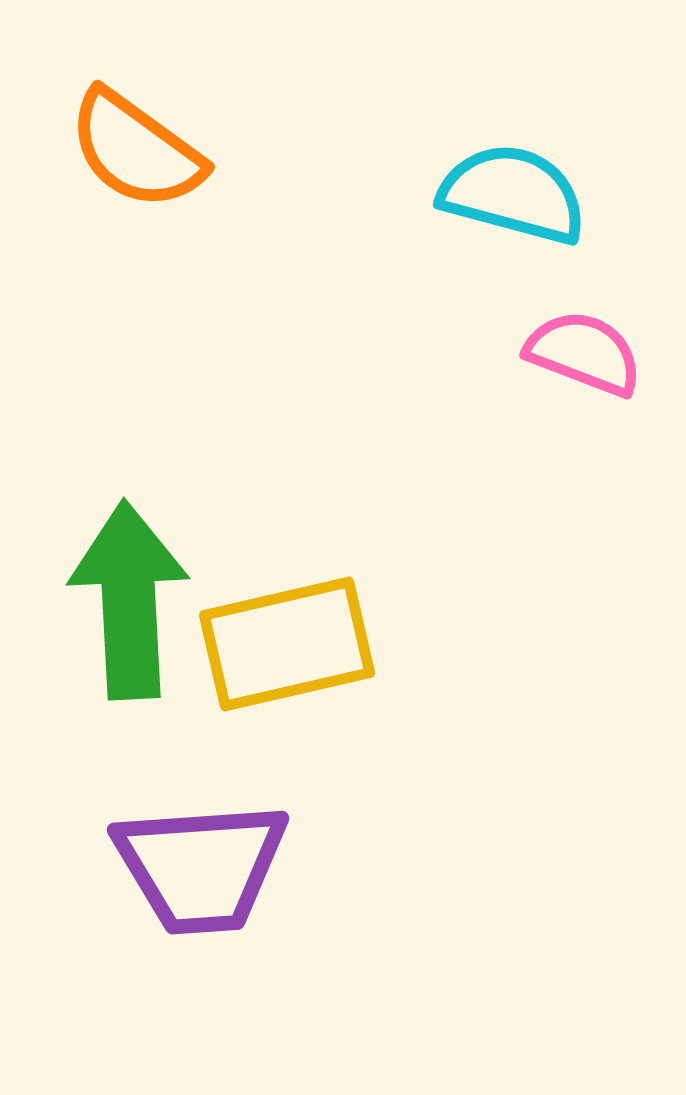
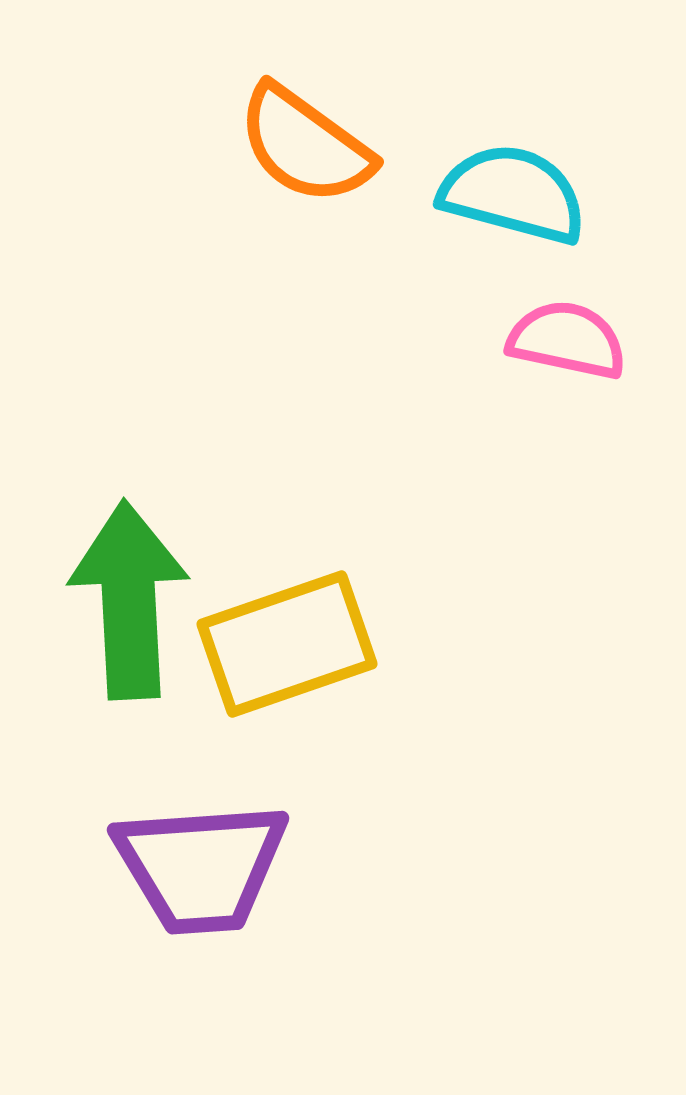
orange semicircle: moved 169 px right, 5 px up
pink semicircle: moved 17 px left, 13 px up; rotated 9 degrees counterclockwise
yellow rectangle: rotated 6 degrees counterclockwise
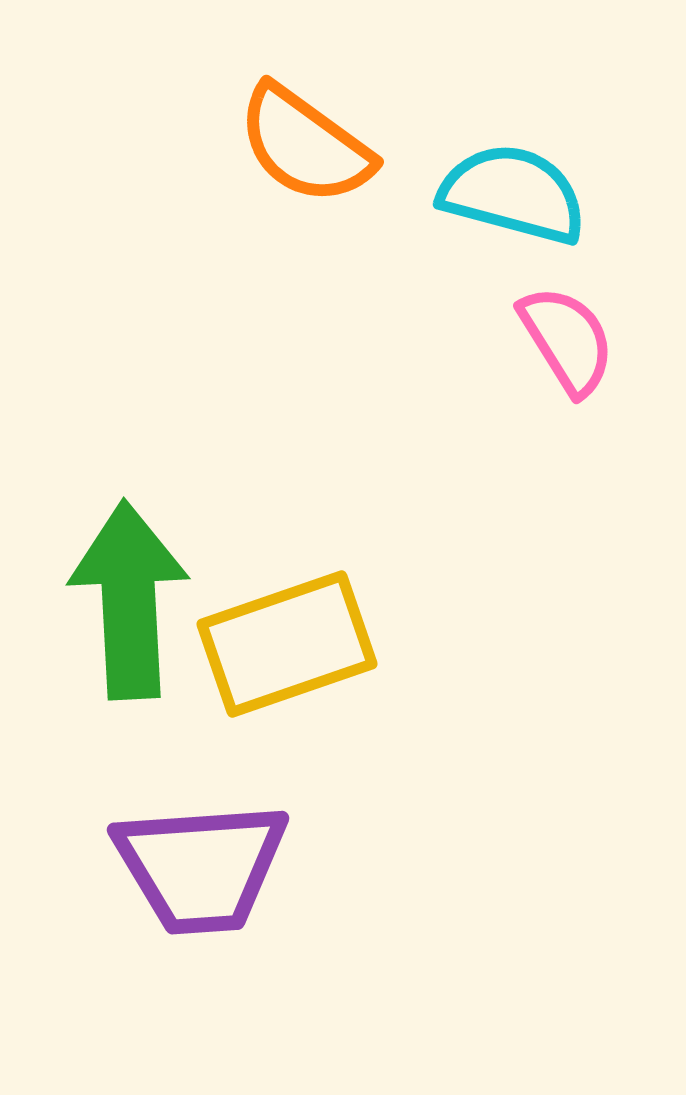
pink semicircle: rotated 46 degrees clockwise
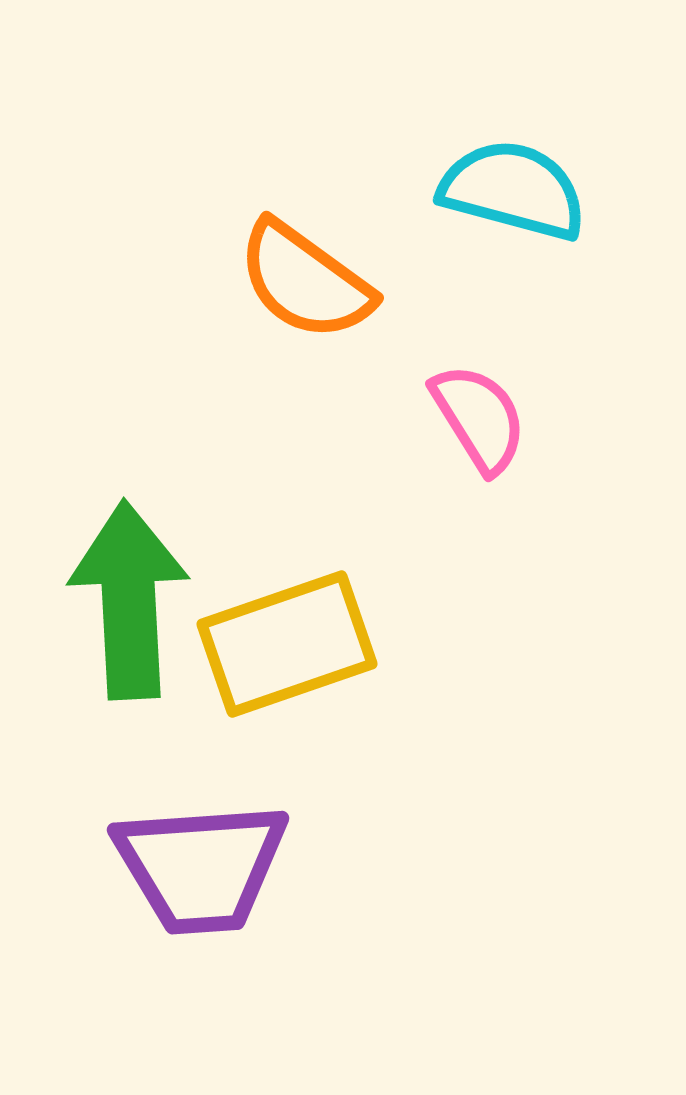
orange semicircle: moved 136 px down
cyan semicircle: moved 4 px up
pink semicircle: moved 88 px left, 78 px down
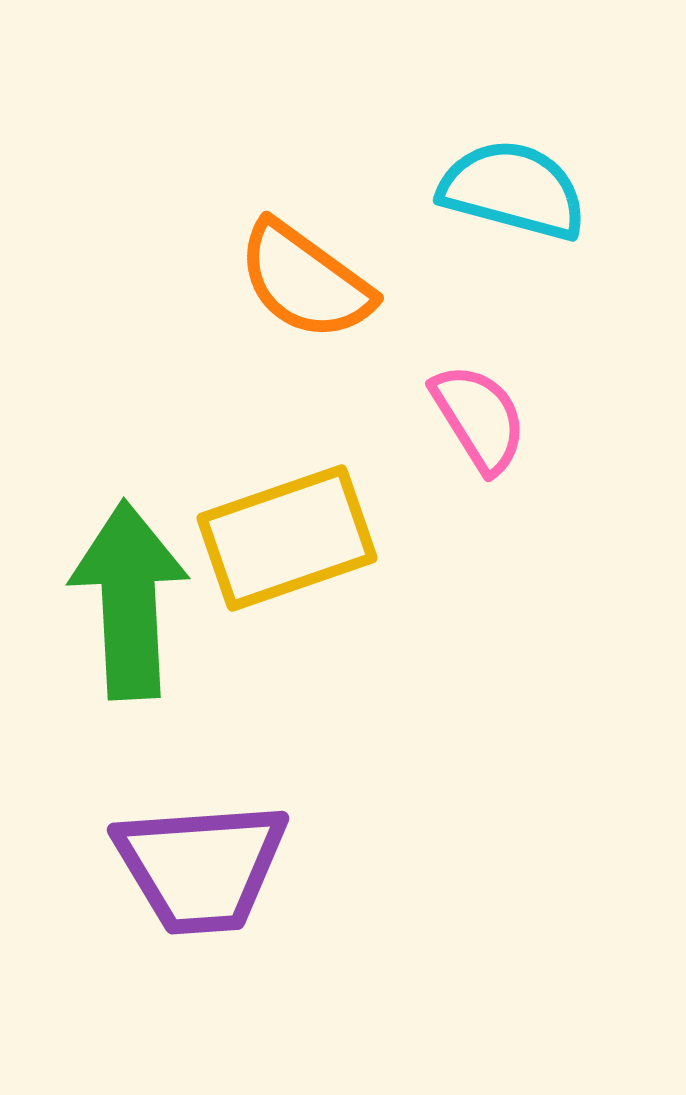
yellow rectangle: moved 106 px up
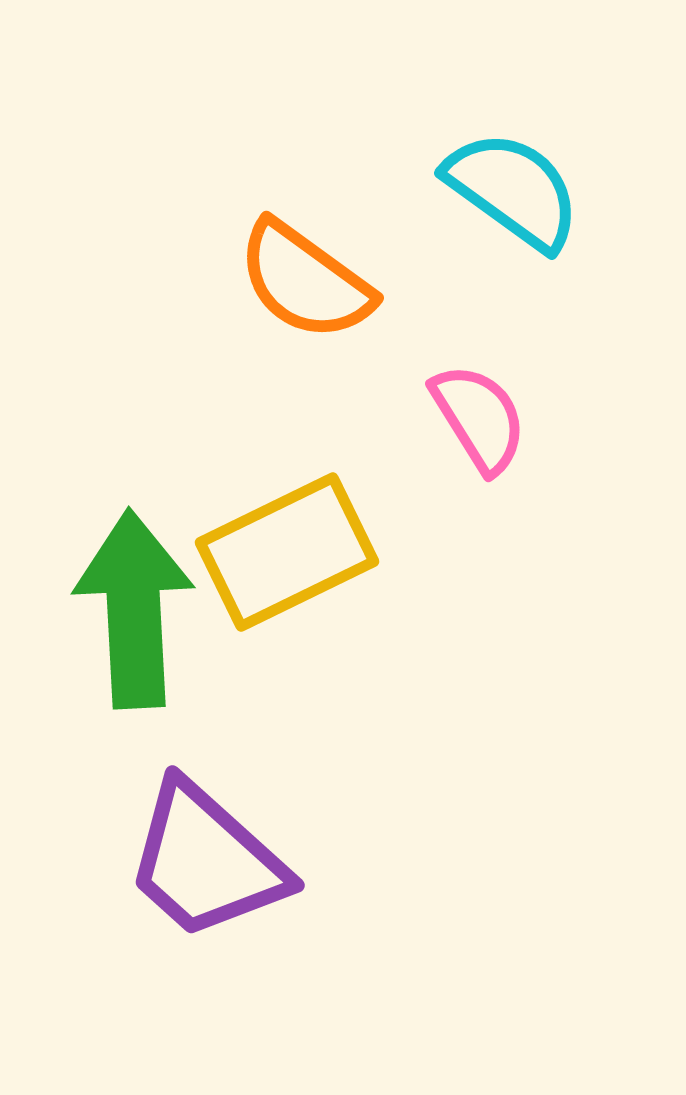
cyan semicircle: rotated 21 degrees clockwise
yellow rectangle: moved 14 px down; rotated 7 degrees counterclockwise
green arrow: moved 5 px right, 9 px down
purple trapezoid: moved 5 px right, 6 px up; rotated 46 degrees clockwise
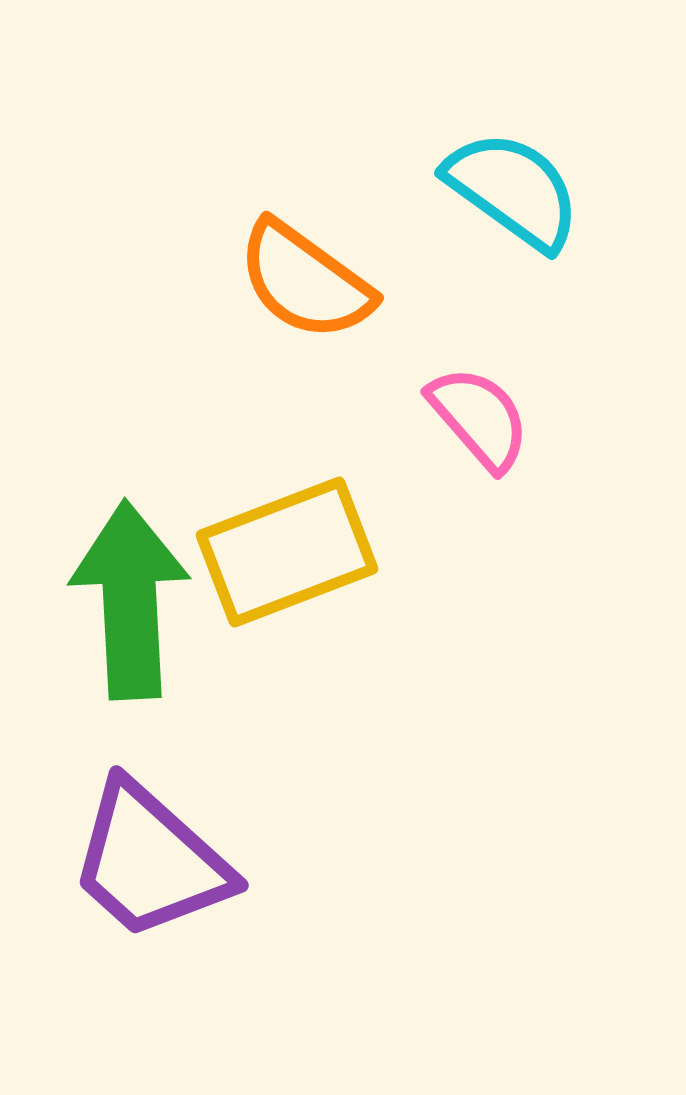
pink semicircle: rotated 9 degrees counterclockwise
yellow rectangle: rotated 5 degrees clockwise
green arrow: moved 4 px left, 9 px up
purple trapezoid: moved 56 px left
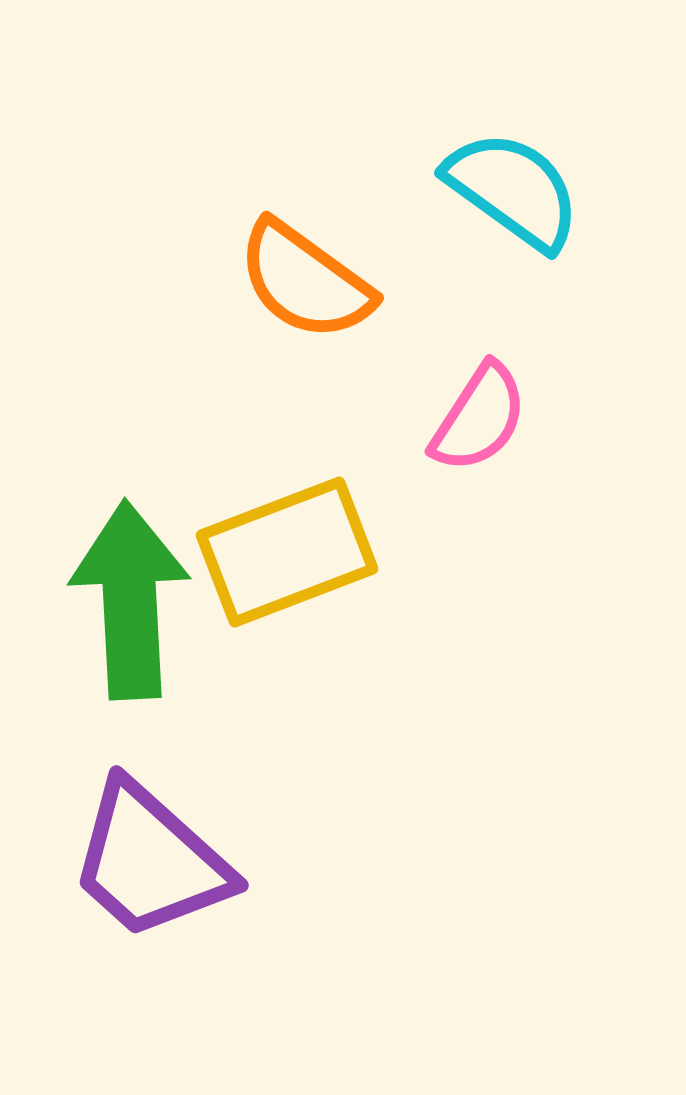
pink semicircle: rotated 74 degrees clockwise
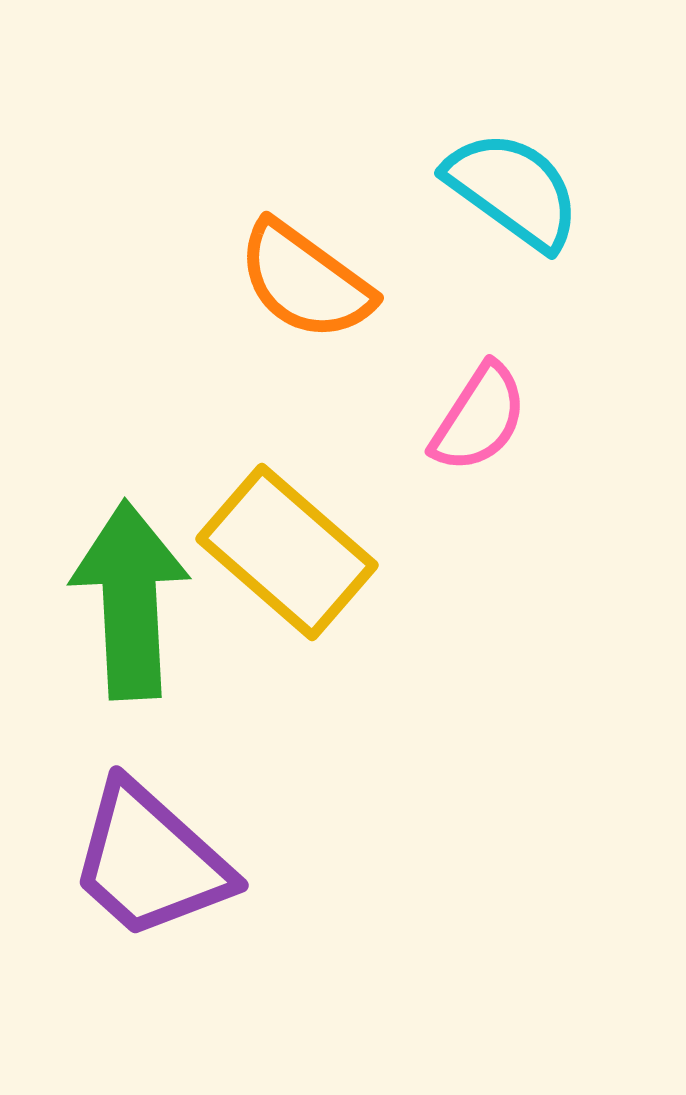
yellow rectangle: rotated 62 degrees clockwise
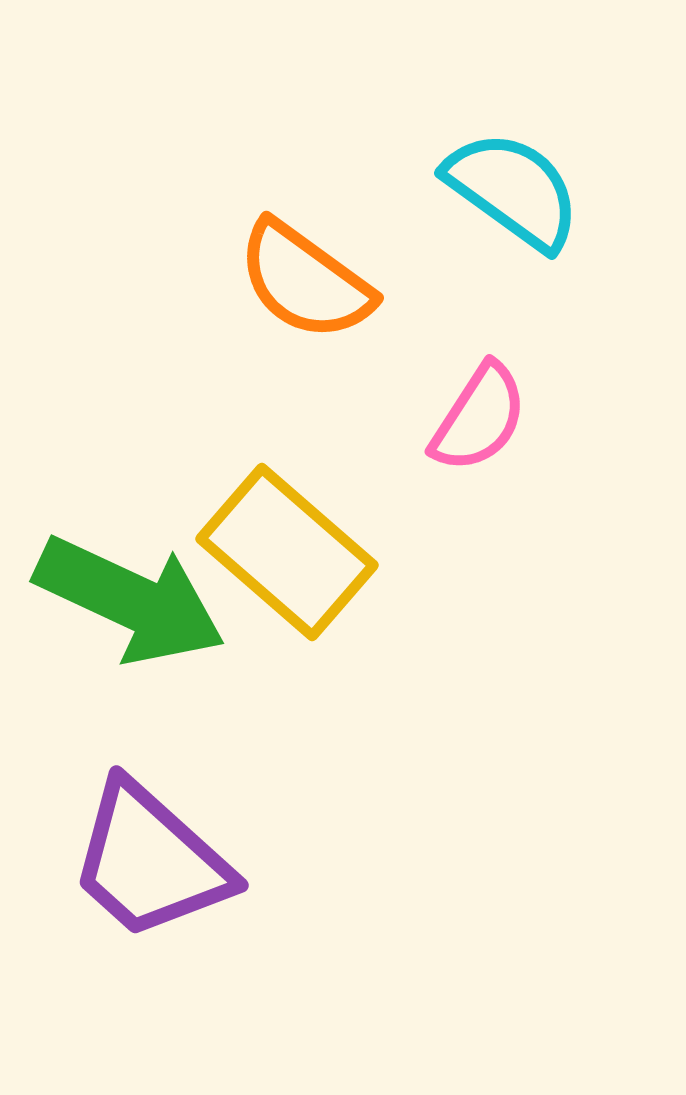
green arrow: rotated 118 degrees clockwise
